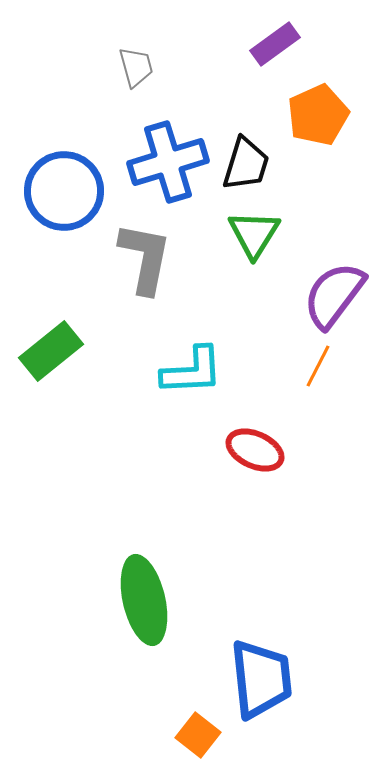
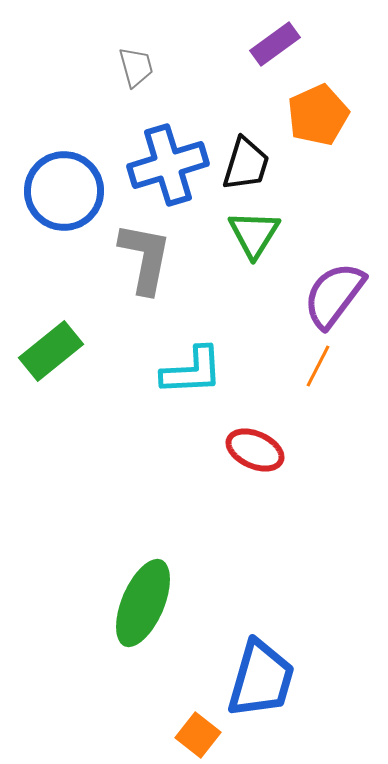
blue cross: moved 3 px down
green ellipse: moved 1 px left, 3 px down; rotated 36 degrees clockwise
blue trapezoid: rotated 22 degrees clockwise
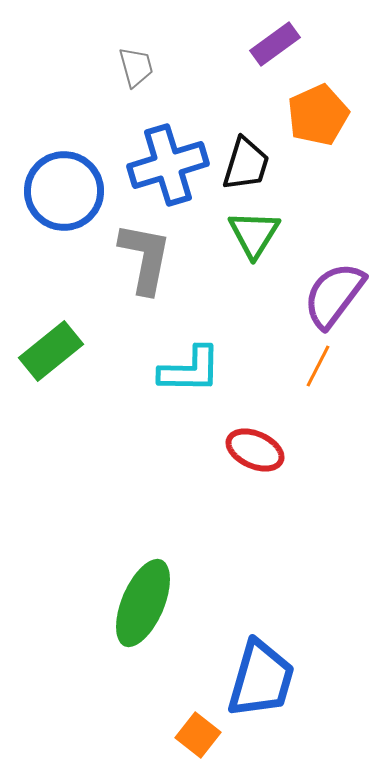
cyan L-shape: moved 2 px left, 1 px up; rotated 4 degrees clockwise
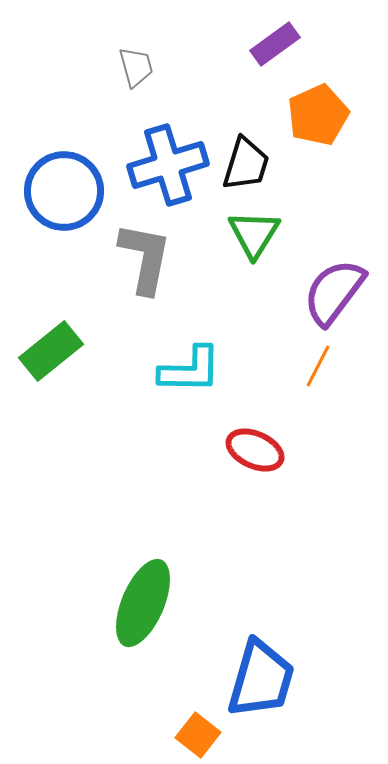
purple semicircle: moved 3 px up
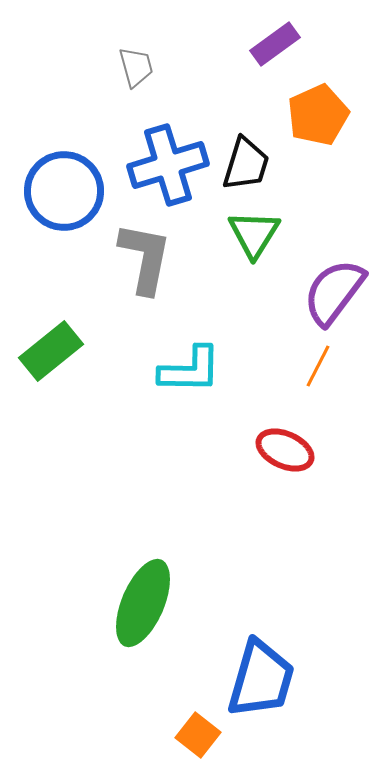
red ellipse: moved 30 px right
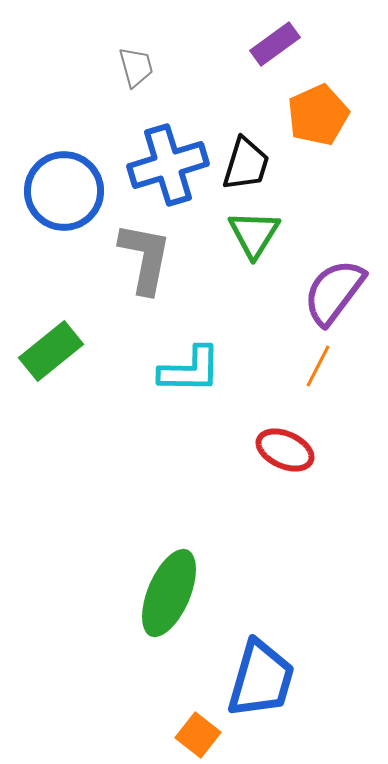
green ellipse: moved 26 px right, 10 px up
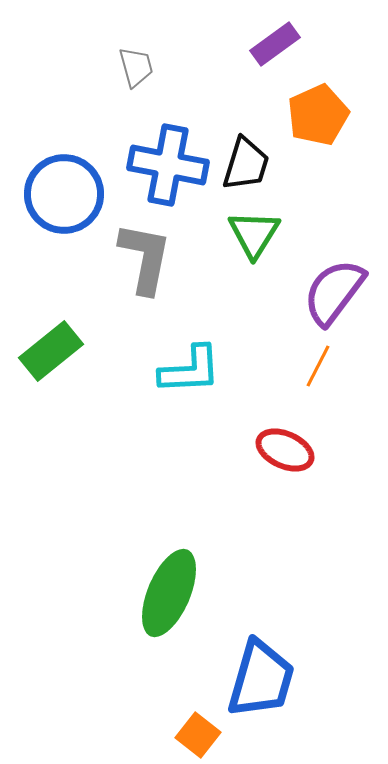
blue cross: rotated 28 degrees clockwise
blue circle: moved 3 px down
cyan L-shape: rotated 4 degrees counterclockwise
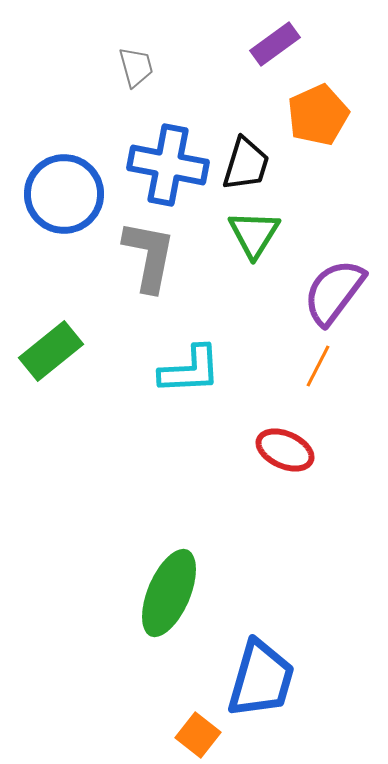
gray L-shape: moved 4 px right, 2 px up
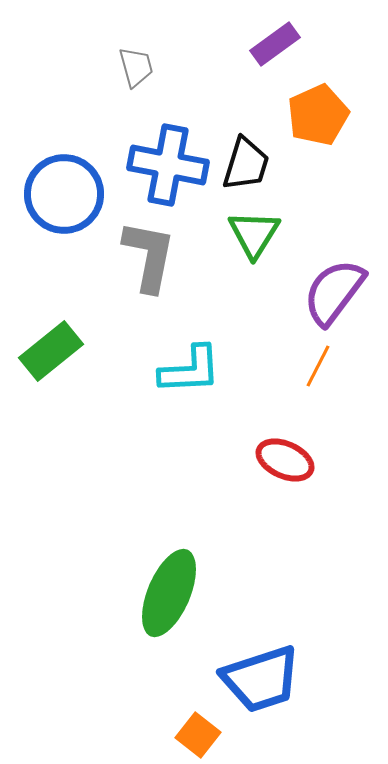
red ellipse: moved 10 px down
blue trapezoid: rotated 56 degrees clockwise
